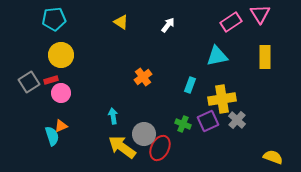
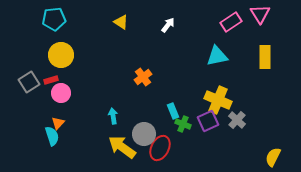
cyan rectangle: moved 17 px left, 26 px down; rotated 42 degrees counterclockwise
yellow cross: moved 4 px left, 1 px down; rotated 32 degrees clockwise
orange triangle: moved 3 px left, 3 px up; rotated 24 degrees counterclockwise
yellow semicircle: rotated 84 degrees counterclockwise
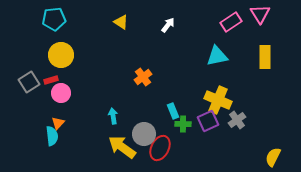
gray cross: rotated 12 degrees clockwise
green cross: rotated 21 degrees counterclockwise
cyan semicircle: rotated 12 degrees clockwise
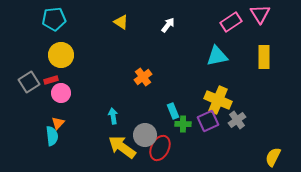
yellow rectangle: moved 1 px left
gray circle: moved 1 px right, 1 px down
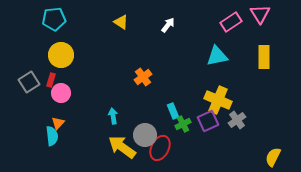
red rectangle: rotated 56 degrees counterclockwise
green cross: rotated 28 degrees counterclockwise
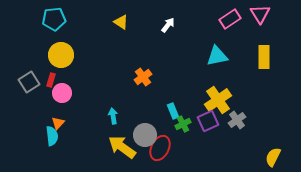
pink rectangle: moved 1 px left, 3 px up
pink circle: moved 1 px right
yellow cross: rotated 32 degrees clockwise
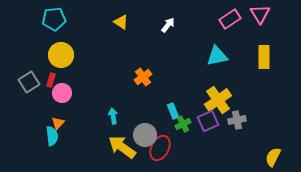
gray cross: rotated 24 degrees clockwise
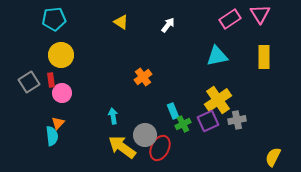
red rectangle: rotated 24 degrees counterclockwise
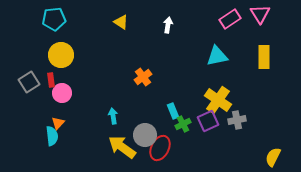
white arrow: rotated 28 degrees counterclockwise
yellow cross: rotated 20 degrees counterclockwise
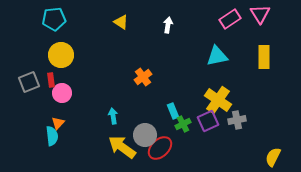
gray square: rotated 10 degrees clockwise
red ellipse: rotated 20 degrees clockwise
